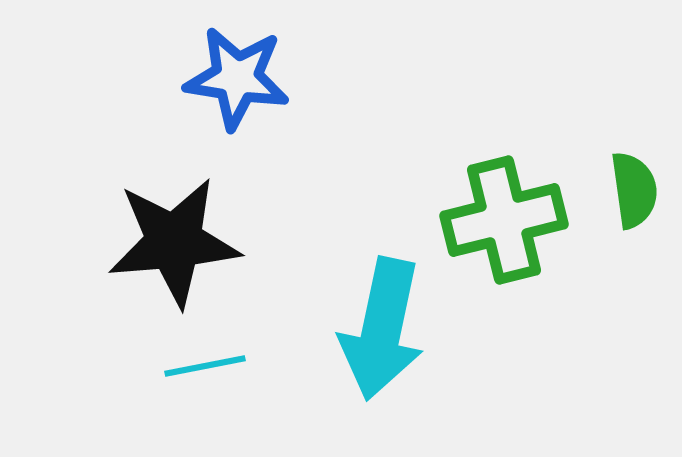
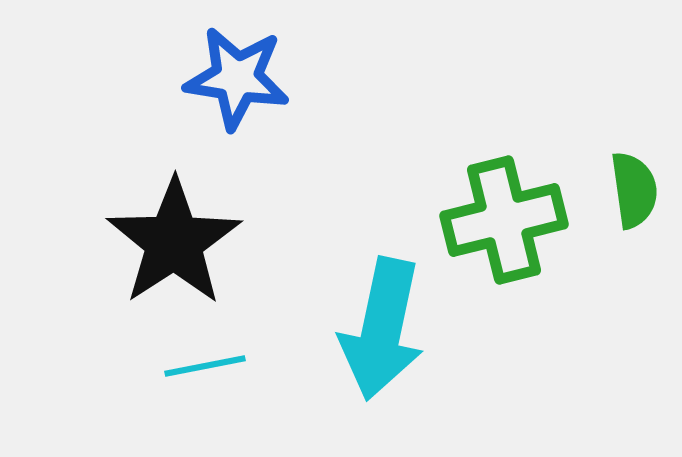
black star: rotated 28 degrees counterclockwise
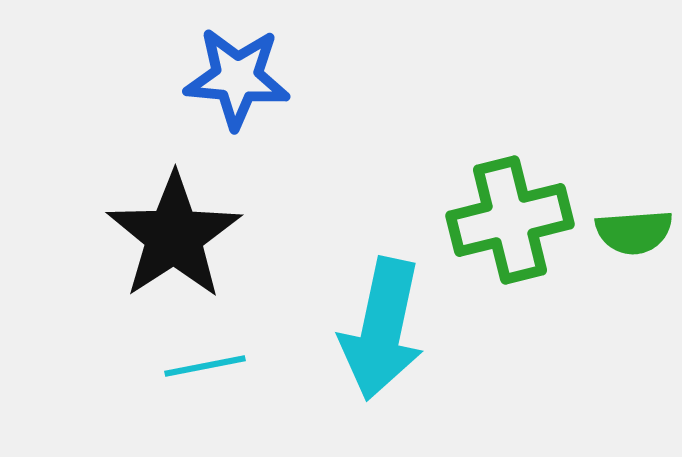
blue star: rotated 4 degrees counterclockwise
green semicircle: moved 42 px down; rotated 94 degrees clockwise
green cross: moved 6 px right
black star: moved 6 px up
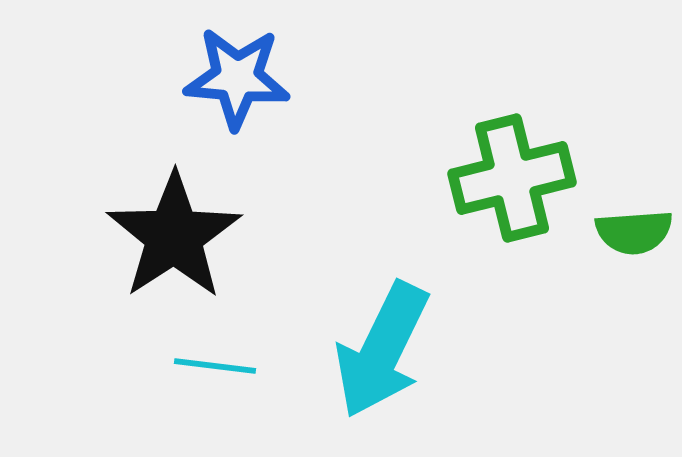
green cross: moved 2 px right, 42 px up
cyan arrow: moved 21 px down; rotated 14 degrees clockwise
cyan line: moved 10 px right; rotated 18 degrees clockwise
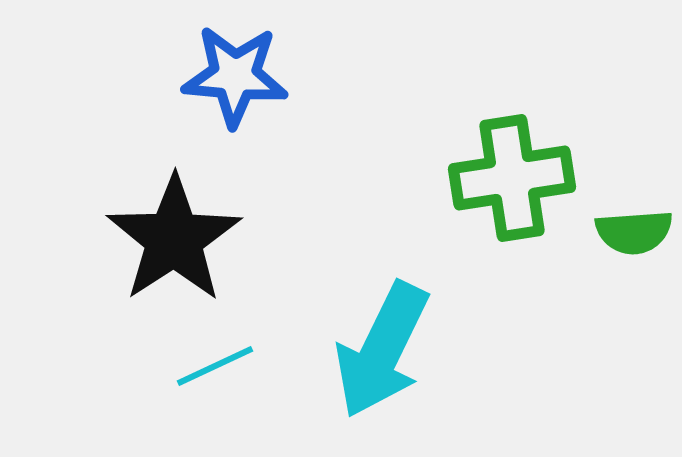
blue star: moved 2 px left, 2 px up
green cross: rotated 5 degrees clockwise
black star: moved 3 px down
cyan line: rotated 32 degrees counterclockwise
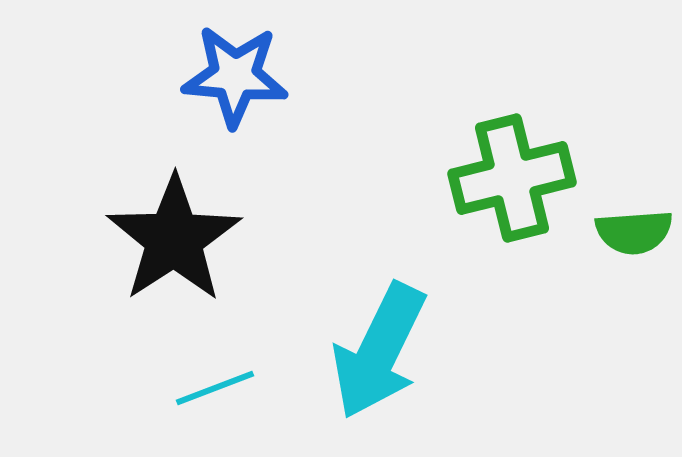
green cross: rotated 5 degrees counterclockwise
cyan arrow: moved 3 px left, 1 px down
cyan line: moved 22 px down; rotated 4 degrees clockwise
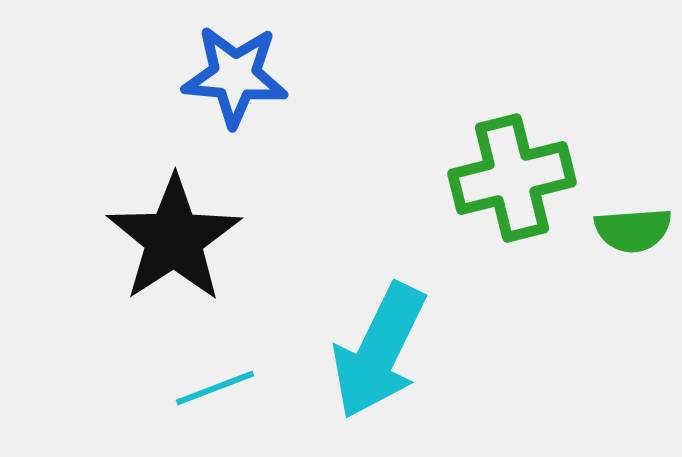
green semicircle: moved 1 px left, 2 px up
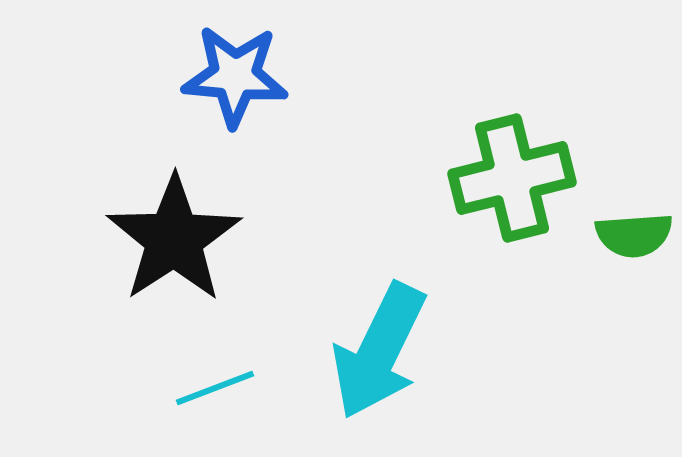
green semicircle: moved 1 px right, 5 px down
